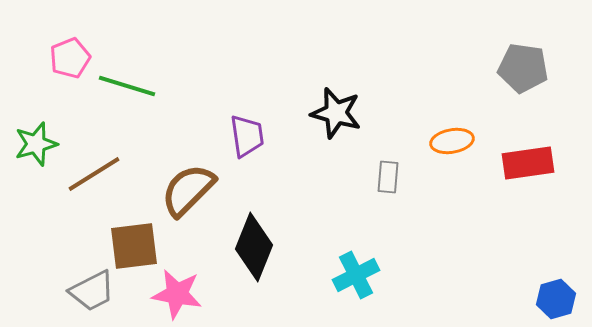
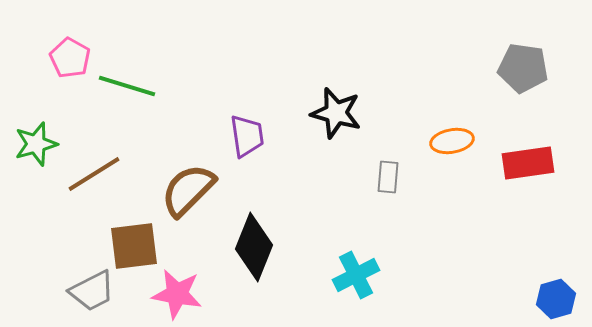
pink pentagon: rotated 21 degrees counterclockwise
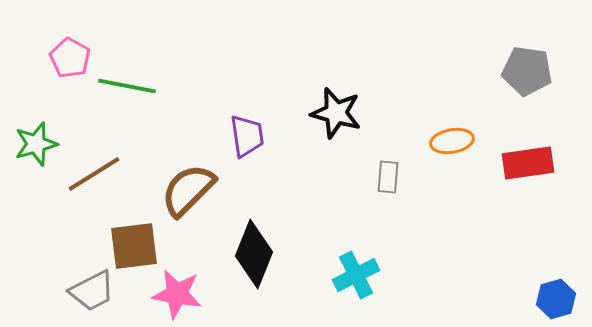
gray pentagon: moved 4 px right, 3 px down
green line: rotated 6 degrees counterclockwise
black diamond: moved 7 px down
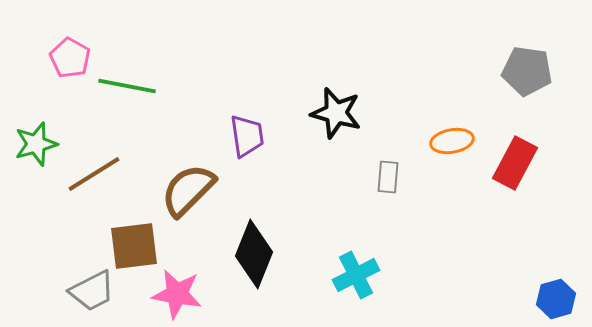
red rectangle: moved 13 px left; rotated 54 degrees counterclockwise
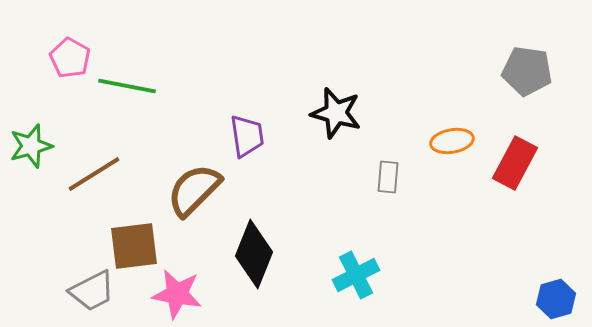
green star: moved 5 px left, 2 px down
brown semicircle: moved 6 px right
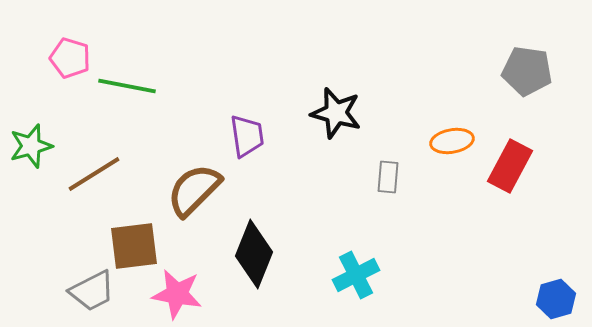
pink pentagon: rotated 12 degrees counterclockwise
red rectangle: moved 5 px left, 3 px down
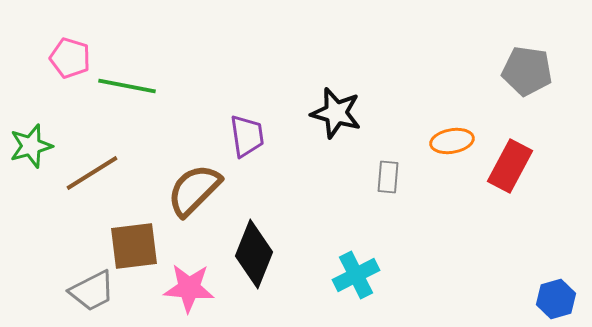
brown line: moved 2 px left, 1 px up
pink star: moved 12 px right, 6 px up; rotated 6 degrees counterclockwise
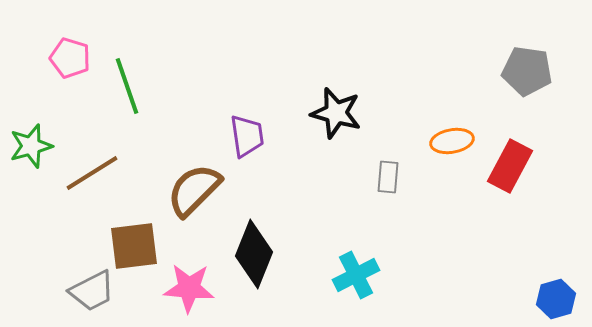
green line: rotated 60 degrees clockwise
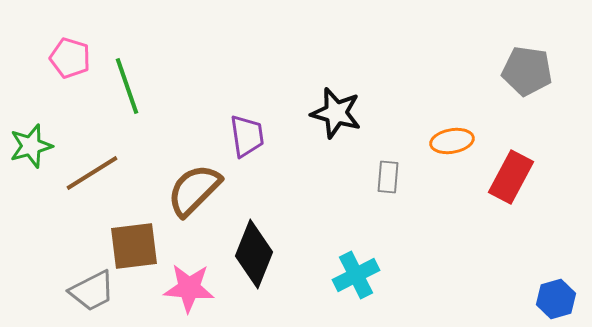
red rectangle: moved 1 px right, 11 px down
